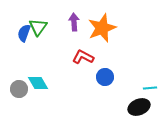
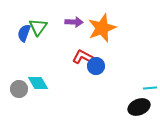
purple arrow: rotated 96 degrees clockwise
blue circle: moved 9 px left, 11 px up
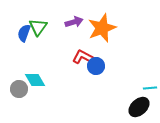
purple arrow: rotated 18 degrees counterclockwise
cyan diamond: moved 3 px left, 3 px up
black ellipse: rotated 20 degrees counterclockwise
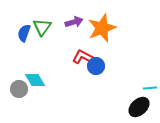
green triangle: moved 4 px right
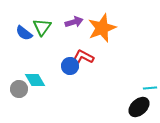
blue semicircle: rotated 72 degrees counterclockwise
blue circle: moved 26 px left
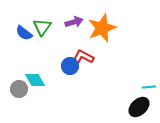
cyan line: moved 1 px left, 1 px up
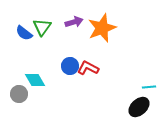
red L-shape: moved 5 px right, 11 px down
gray circle: moved 5 px down
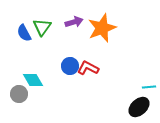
blue semicircle: rotated 24 degrees clockwise
cyan diamond: moved 2 px left
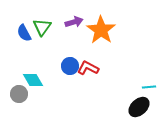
orange star: moved 1 px left, 2 px down; rotated 16 degrees counterclockwise
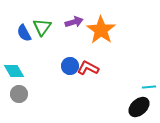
cyan diamond: moved 19 px left, 9 px up
